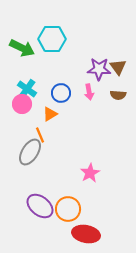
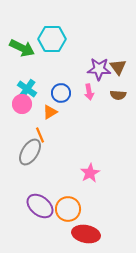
orange triangle: moved 2 px up
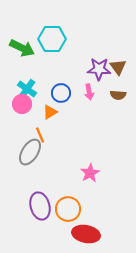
purple ellipse: rotated 36 degrees clockwise
